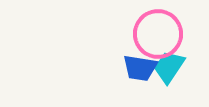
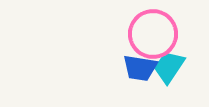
pink circle: moved 5 px left
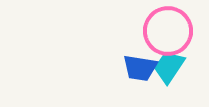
pink circle: moved 15 px right, 3 px up
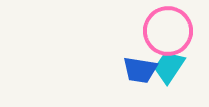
blue trapezoid: moved 2 px down
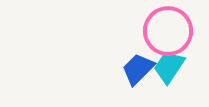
blue trapezoid: moved 2 px left, 1 px up; rotated 126 degrees clockwise
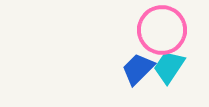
pink circle: moved 6 px left, 1 px up
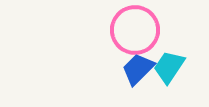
pink circle: moved 27 px left
